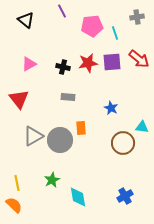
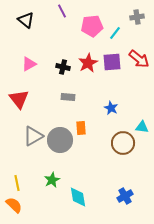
cyan line: rotated 56 degrees clockwise
red star: rotated 18 degrees counterclockwise
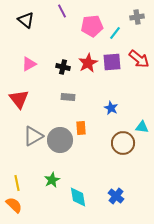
blue cross: moved 9 px left; rotated 21 degrees counterclockwise
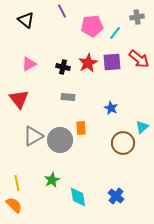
cyan triangle: rotated 48 degrees counterclockwise
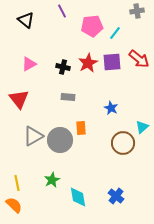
gray cross: moved 6 px up
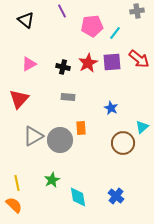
red triangle: rotated 20 degrees clockwise
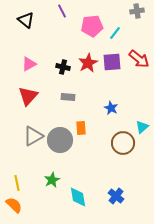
red triangle: moved 9 px right, 3 px up
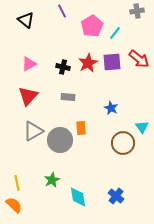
pink pentagon: rotated 25 degrees counterclockwise
cyan triangle: rotated 24 degrees counterclockwise
gray triangle: moved 5 px up
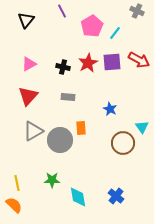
gray cross: rotated 32 degrees clockwise
black triangle: rotated 30 degrees clockwise
red arrow: moved 1 px down; rotated 10 degrees counterclockwise
blue star: moved 1 px left, 1 px down
green star: rotated 28 degrees clockwise
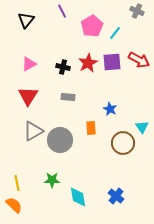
red triangle: rotated 10 degrees counterclockwise
orange rectangle: moved 10 px right
